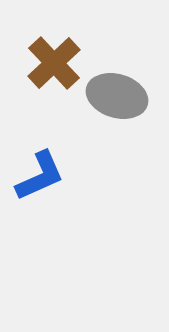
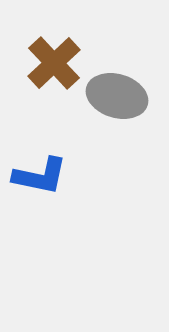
blue L-shape: rotated 36 degrees clockwise
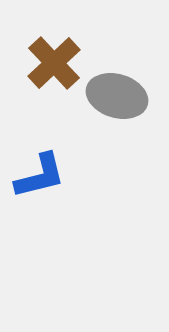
blue L-shape: rotated 26 degrees counterclockwise
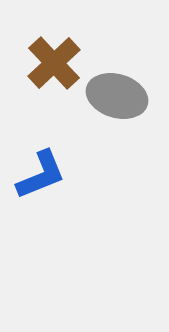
blue L-shape: moved 1 px right, 1 px up; rotated 8 degrees counterclockwise
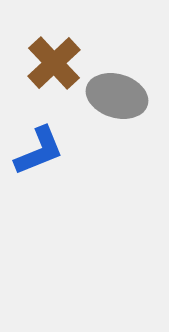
blue L-shape: moved 2 px left, 24 px up
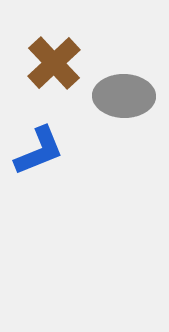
gray ellipse: moved 7 px right; rotated 16 degrees counterclockwise
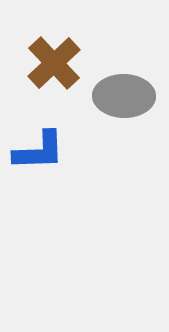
blue L-shape: rotated 20 degrees clockwise
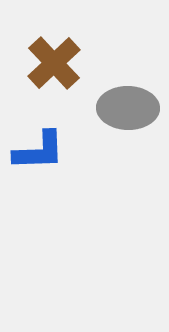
gray ellipse: moved 4 px right, 12 px down
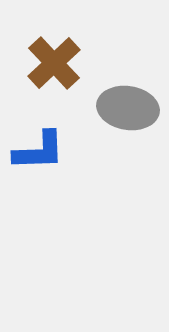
gray ellipse: rotated 8 degrees clockwise
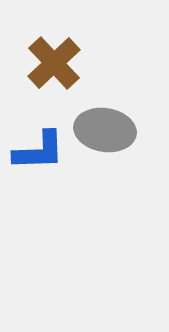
gray ellipse: moved 23 px left, 22 px down
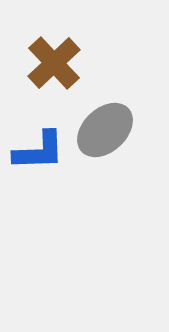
gray ellipse: rotated 52 degrees counterclockwise
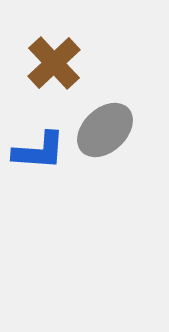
blue L-shape: rotated 6 degrees clockwise
